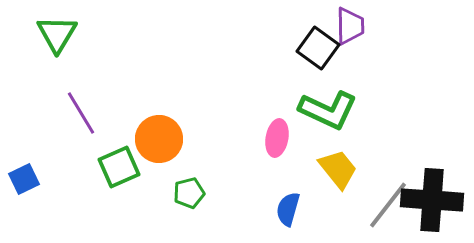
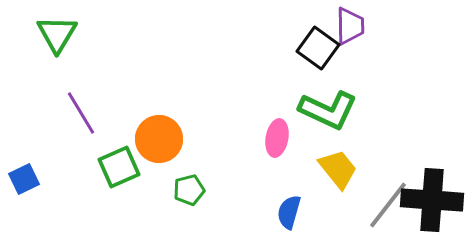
green pentagon: moved 3 px up
blue semicircle: moved 1 px right, 3 px down
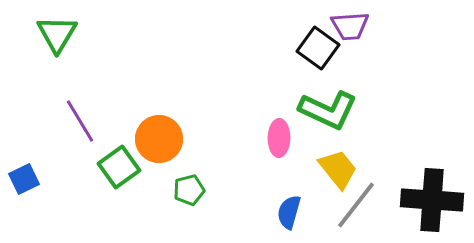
purple trapezoid: rotated 87 degrees clockwise
purple line: moved 1 px left, 8 px down
pink ellipse: moved 2 px right; rotated 9 degrees counterclockwise
green square: rotated 12 degrees counterclockwise
gray line: moved 32 px left
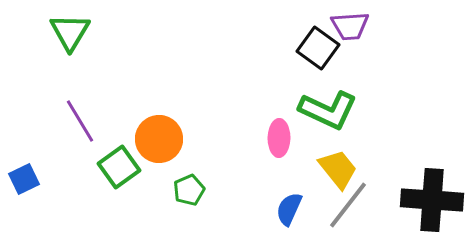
green triangle: moved 13 px right, 2 px up
green pentagon: rotated 8 degrees counterclockwise
gray line: moved 8 px left
blue semicircle: moved 3 px up; rotated 8 degrees clockwise
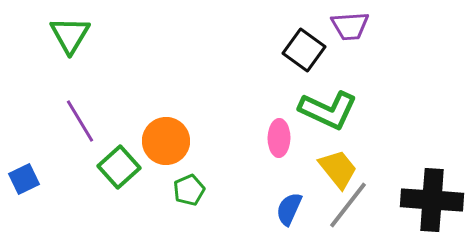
green triangle: moved 3 px down
black square: moved 14 px left, 2 px down
orange circle: moved 7 px right, 2 px down
green square: rotated 6 degrees counterclockwise
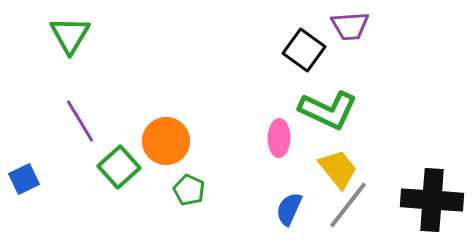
green pentagon: rotated 24 degrees counterclockwise
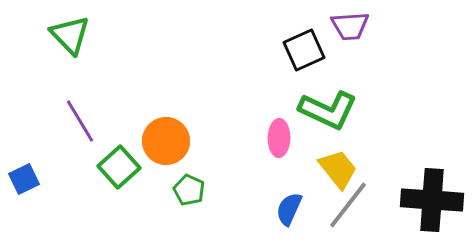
green triangle: rotated 15 degrees counterclockwise
black square: rotated 30 degrees clockwise
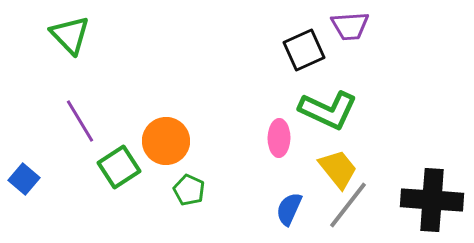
green square: rotated 9 degrees clockwise
blue square: rotated 24 degrees counterclockwise
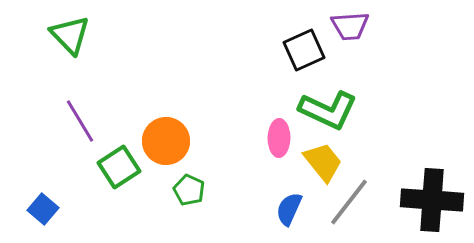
yellow trapezoid: moved 15 px left, 7 px up
blue square: moved 19 px right, 30 px down
gray line: moved 1 px right, 3 px up
